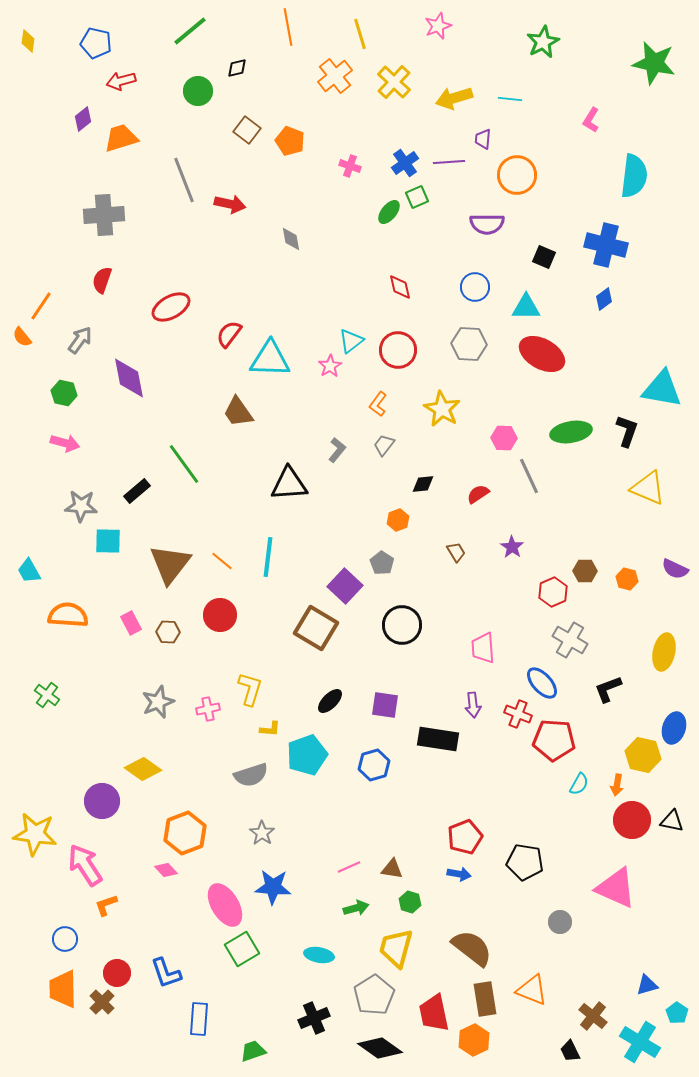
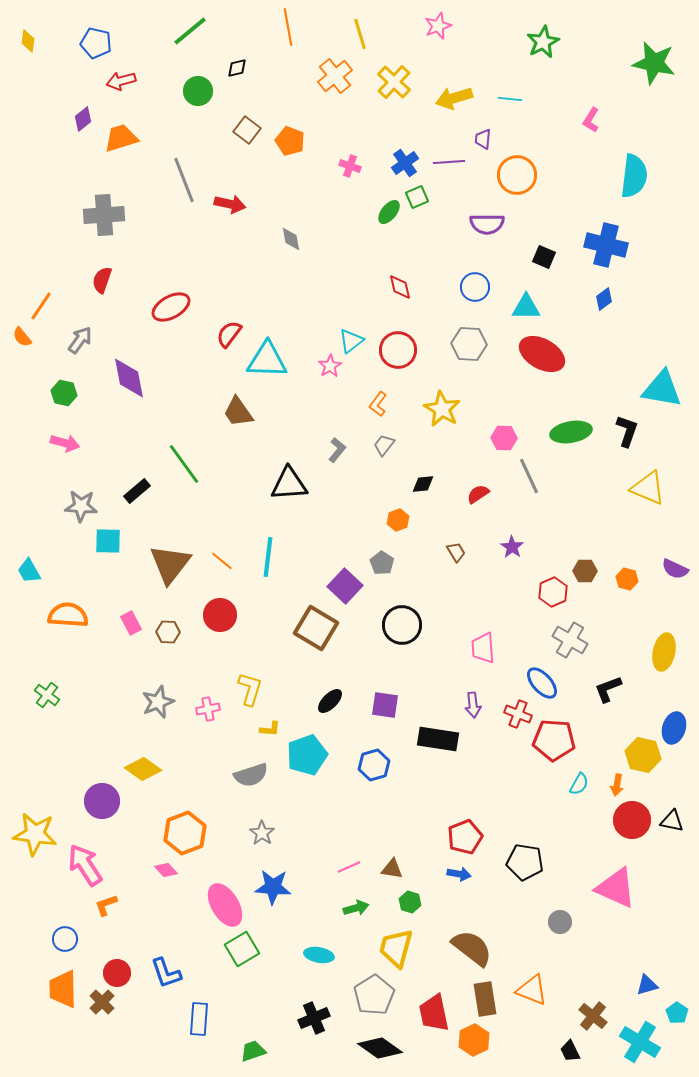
cyan triangle at (270, 359): moved 3 px left, 1 px down
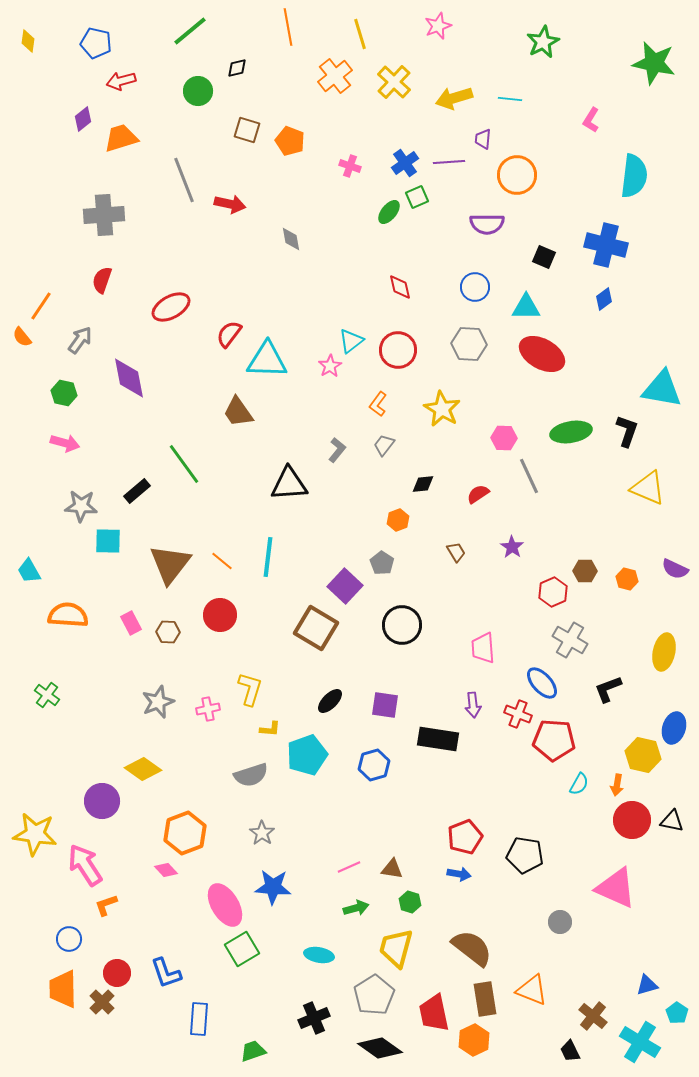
brown square at (247, 130): rotated 20 degrees counterclockwise
black pentagon at (525, 862): moved 7 px up
blue circle at (65, 939): moved 4 px right
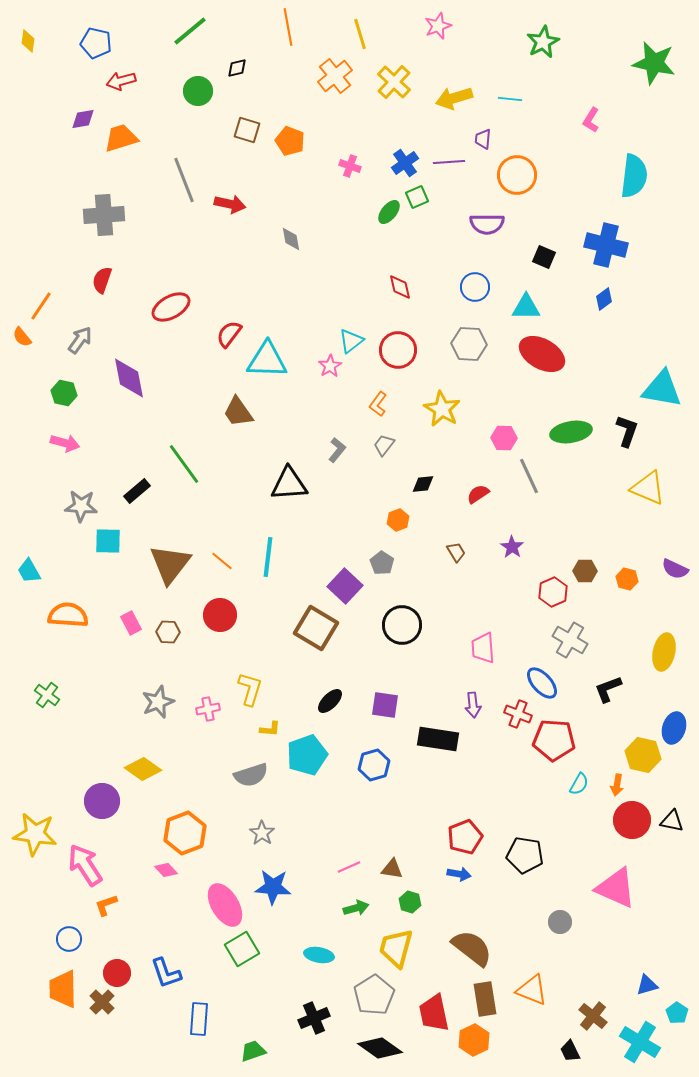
purple diamond at (83, 119): rotated 30 degrees clockwise
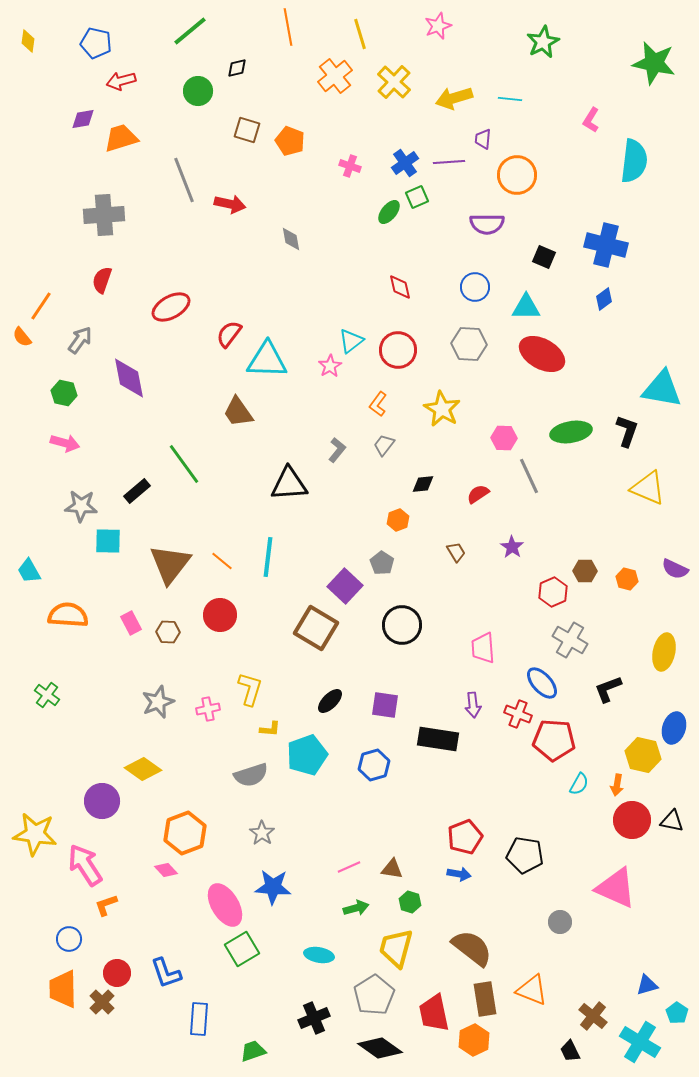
cyan semicircle at (634, 176): moved 15 px up
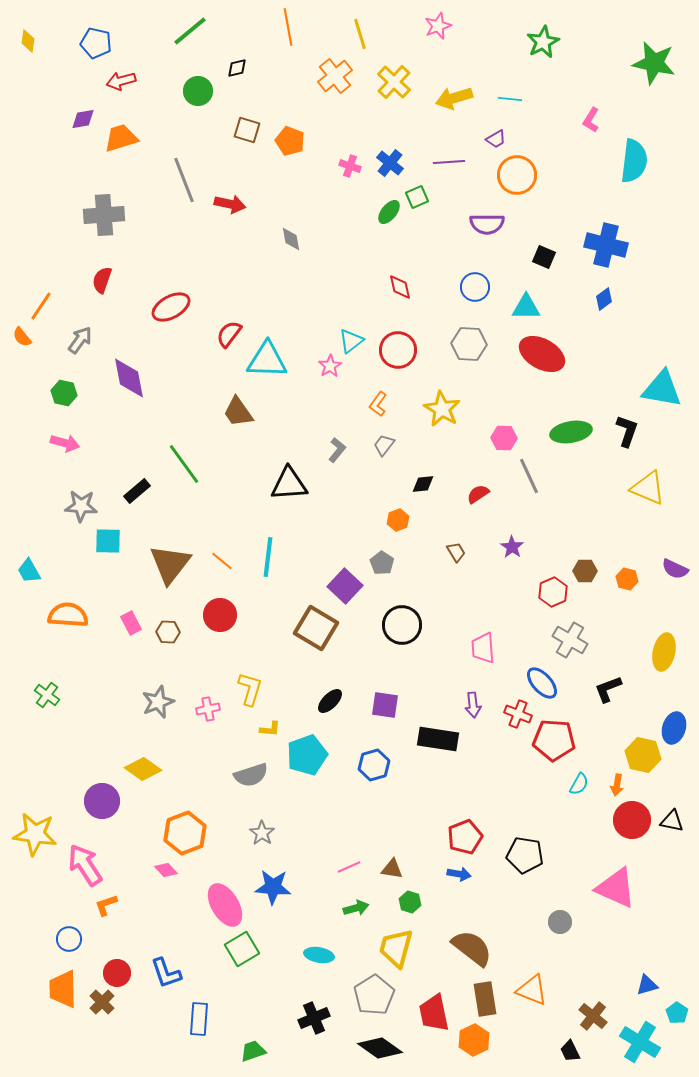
purple trapezoid at (483, 139): moved 13 px right; rotated 125 degrees counterclockwise
blue cross at (405, 163): moved 15 px left; rotated 16 degrees counterclockwise
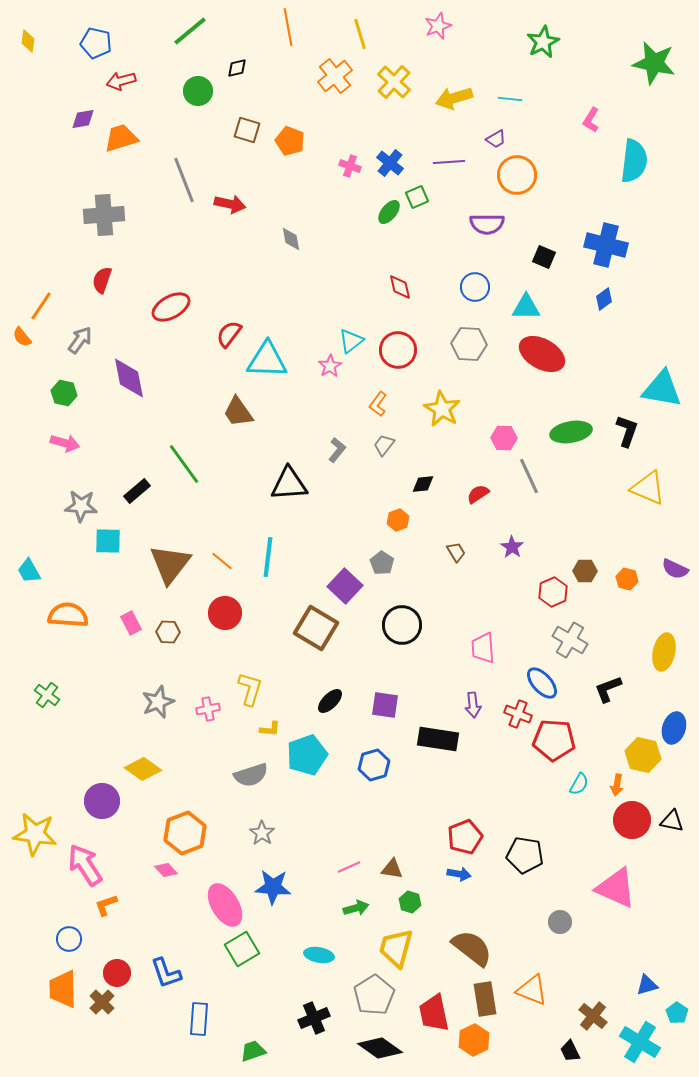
red circle at (220, 615): moved 5 px right, 2 px up
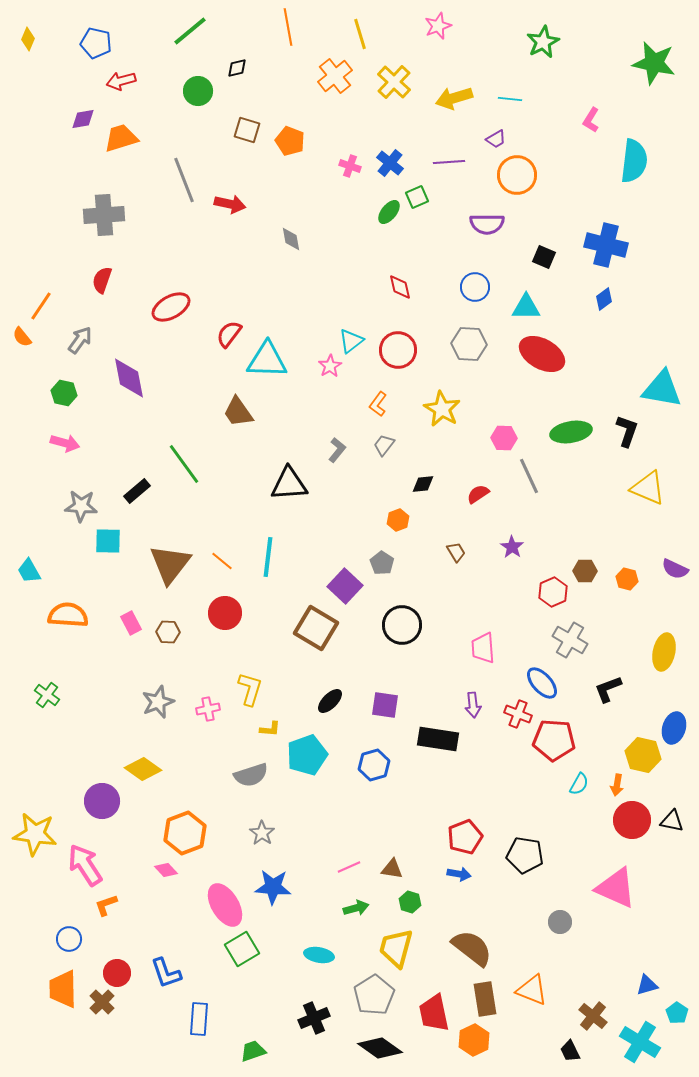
yellow diamond at (28, 41): moved 2 px up; rotated 15 degrees clockwise
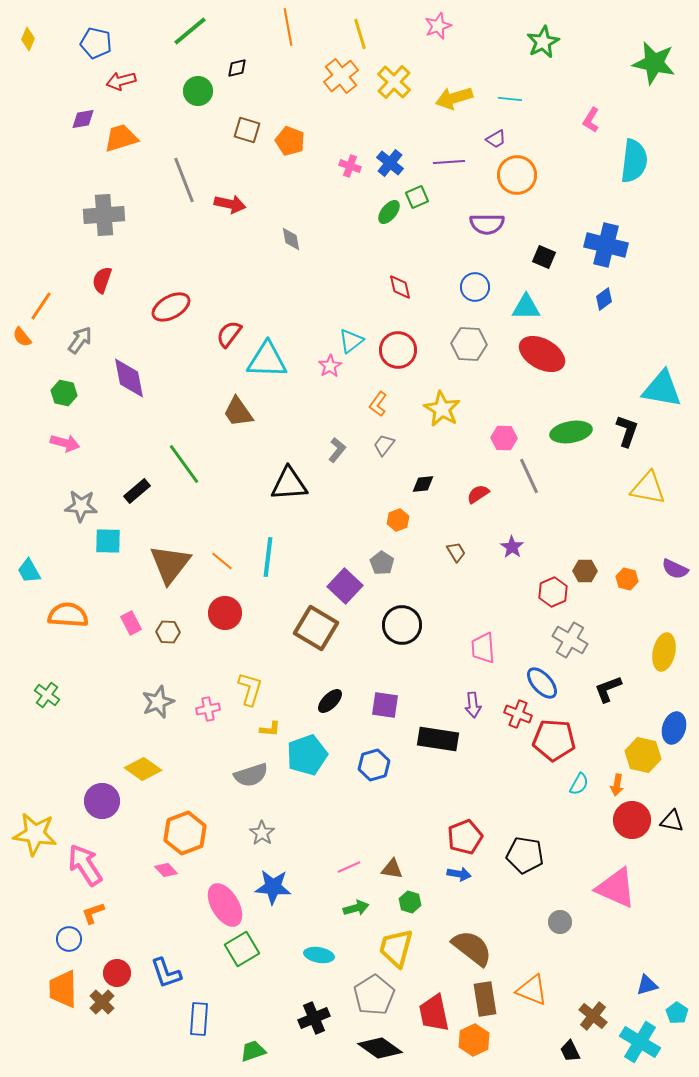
orange cross at (335, 76): moved 6 px right
yellow triangle at (648, 488): rotated 12 degrees counterclockwise
orange L-shape at (106, 905): moved 13 px left, 8 px down
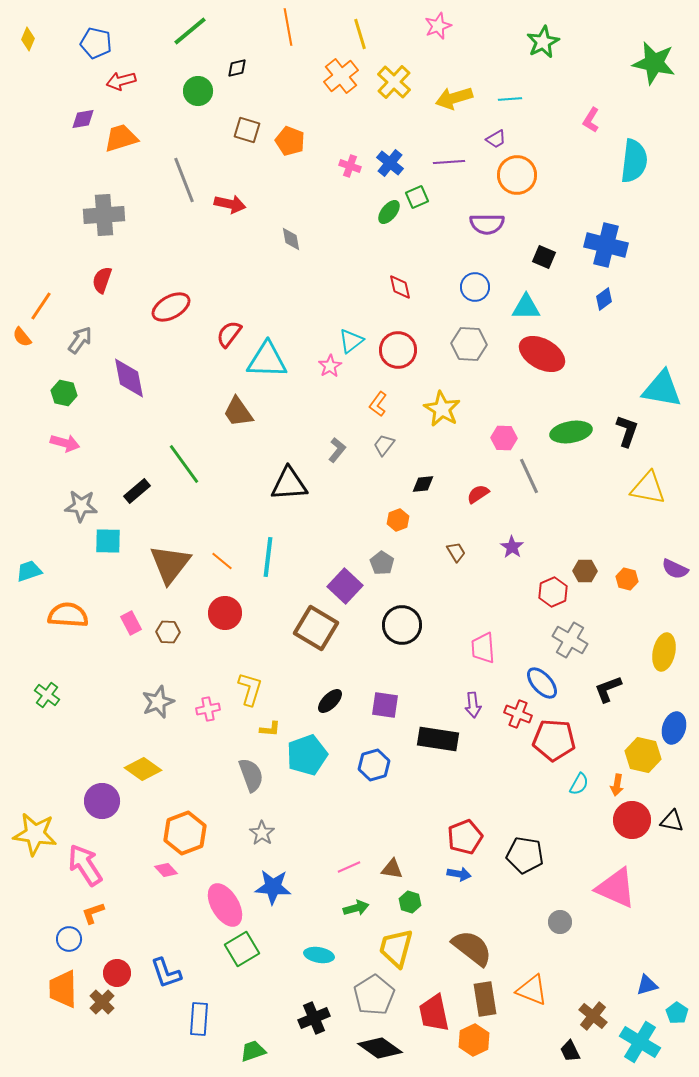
cyan line at (510, 99): rotated 10 degrees counterclockwise
cyan trapezoid at (29, 571): rotated 100 degrees clockwise
gray semicircle at (251, 775): rotated 92 degrees counterclockwise
